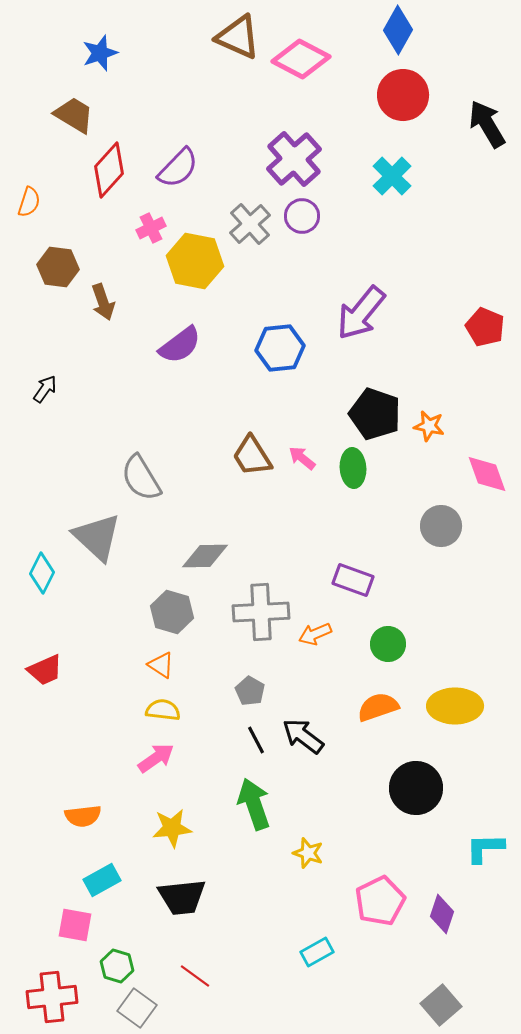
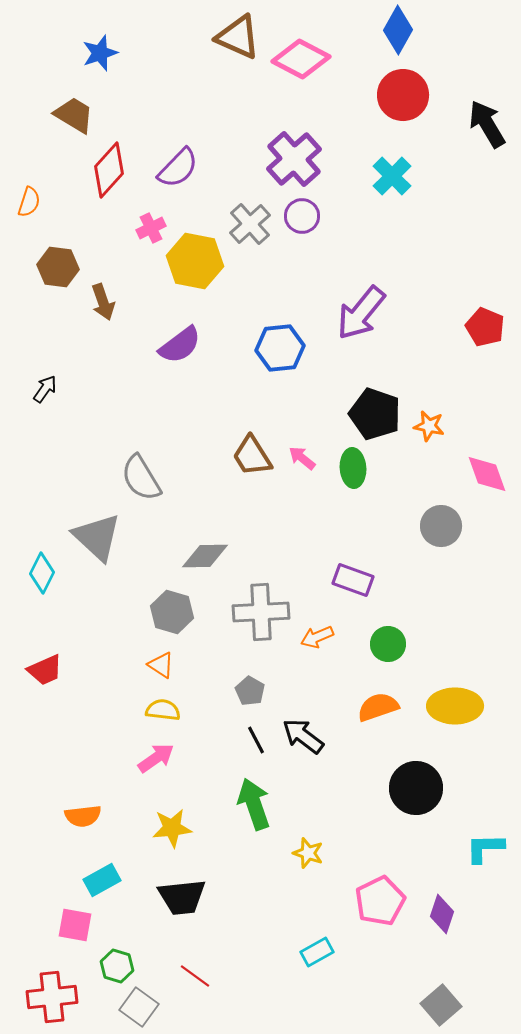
orange arrow at (315, 634): moved 2 px right, 3 px down
gray square at (137, 1008): moved 2 px right, 1 px up
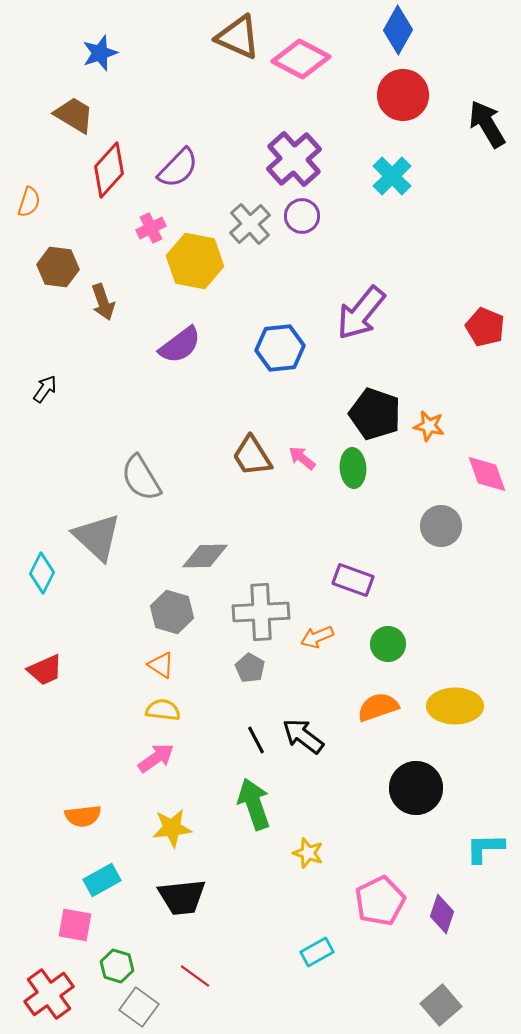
gray pentagon at (250, 691): moved 23 px up
red cross at (52, 997): moved 3 px left, 3 px up; rotated 30 degrees counterclockwise
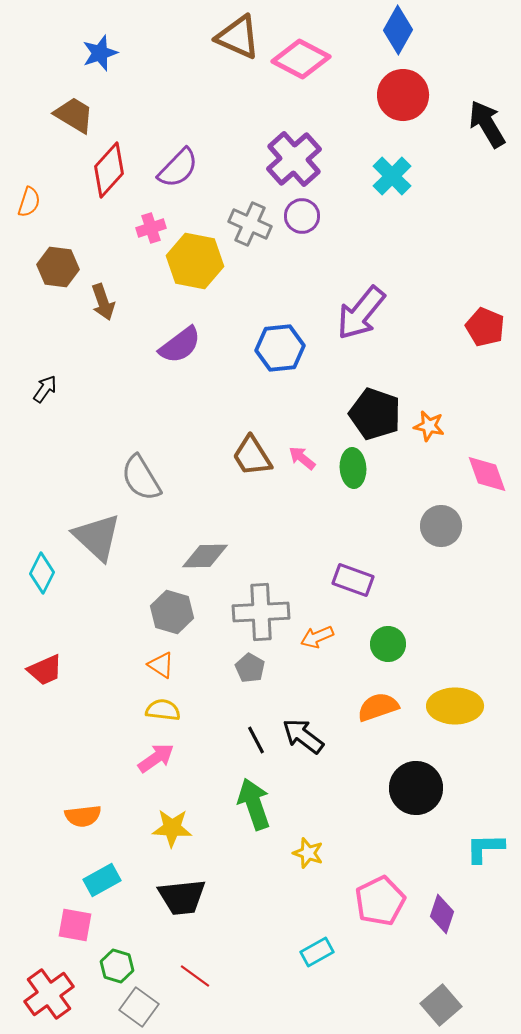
gray cross at (250, 224): rotated 24 degrees counterclockwise
pink cross at (151, 228): rotated 8 degrees clockwise
yellow star at (172, 828): rotated 9 degrees clockwise
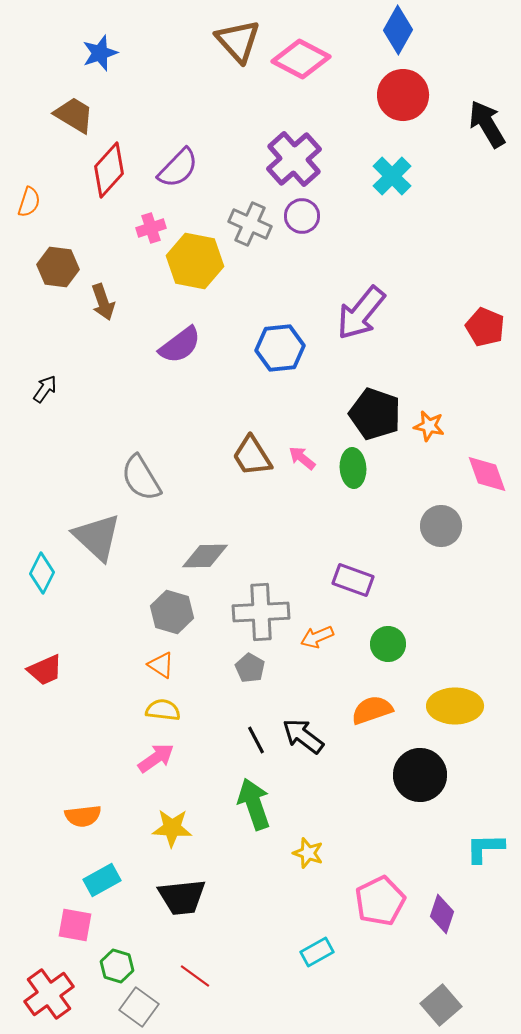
brown triangle at (238, 37): moved 4 px down; rotated 24 degrees clockwise
orange semicircle at (378, 707): moved 6 px left, 3 px down
black circle at (416, 788): moved 4 px right, 13 px up
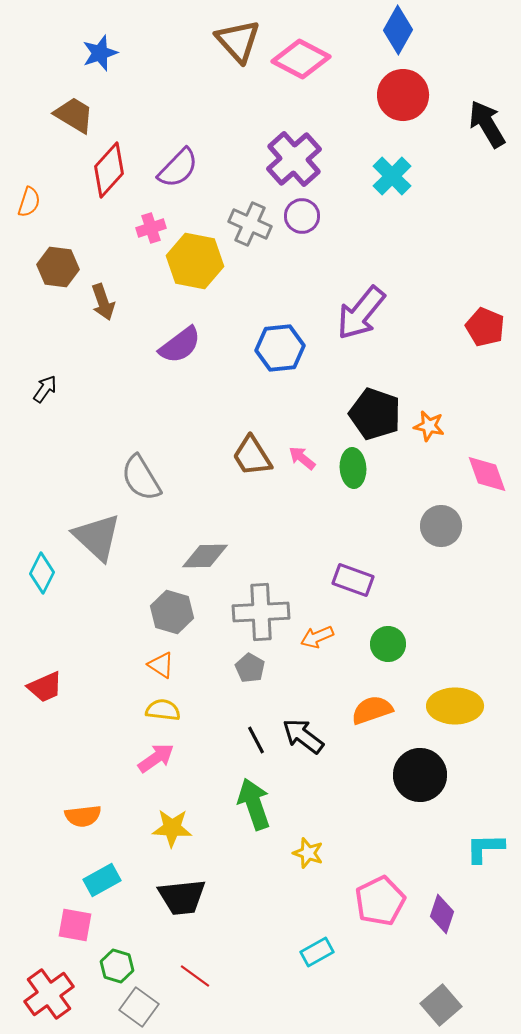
red trapezoid at (45, 670): moved 17 px down
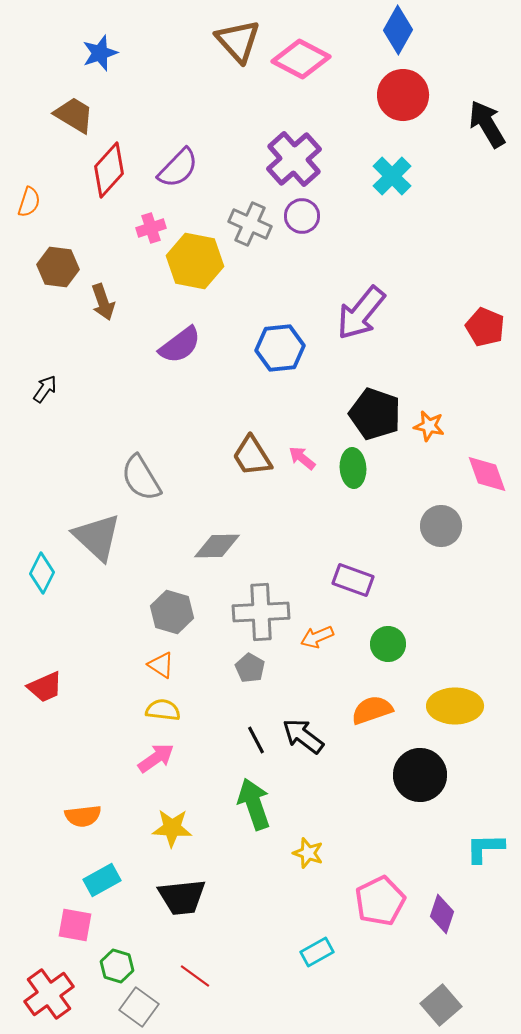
gray diamond at (205, 556): moved 12 px right, 10 px up
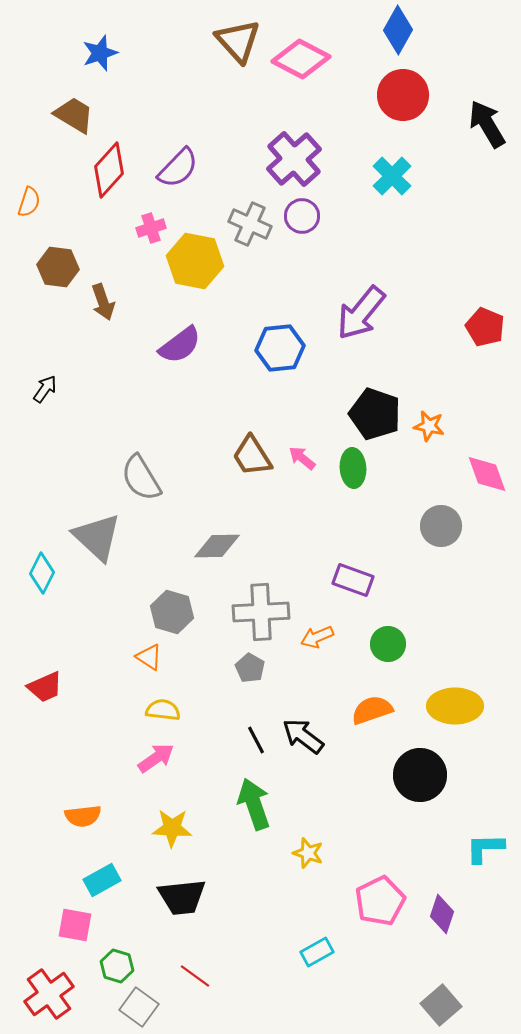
orange triangle at (161, 665): moved 12 px left, 8 px up
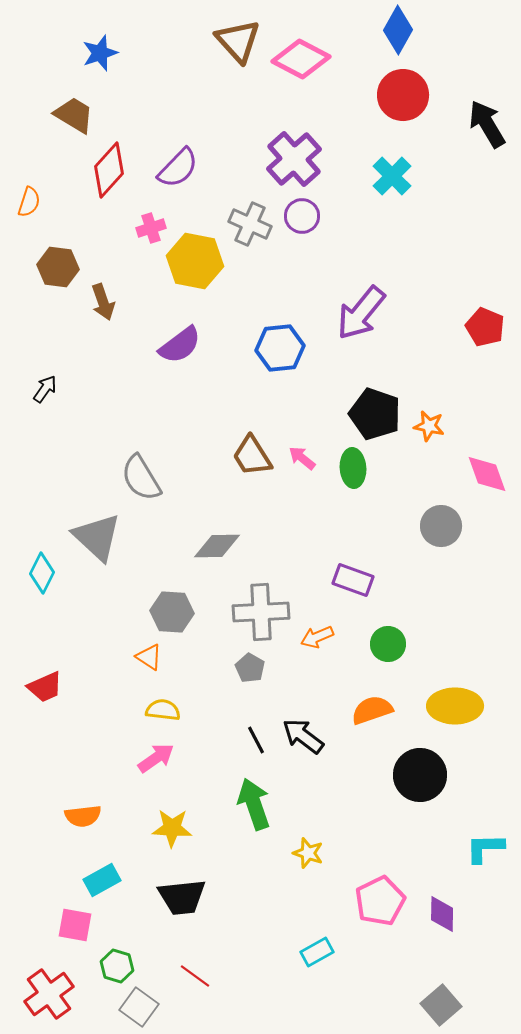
gray hexagon at (172, 612): rotated 12 degrees counterclockwise
purple diamond at (442, 914): rotated 18 degrees counterclockwise
